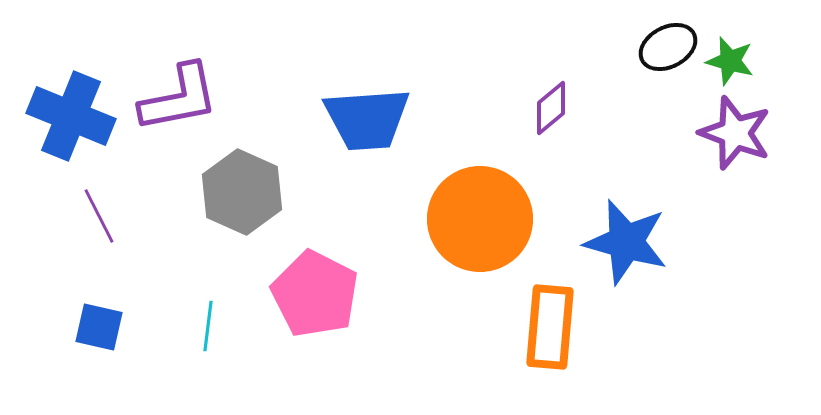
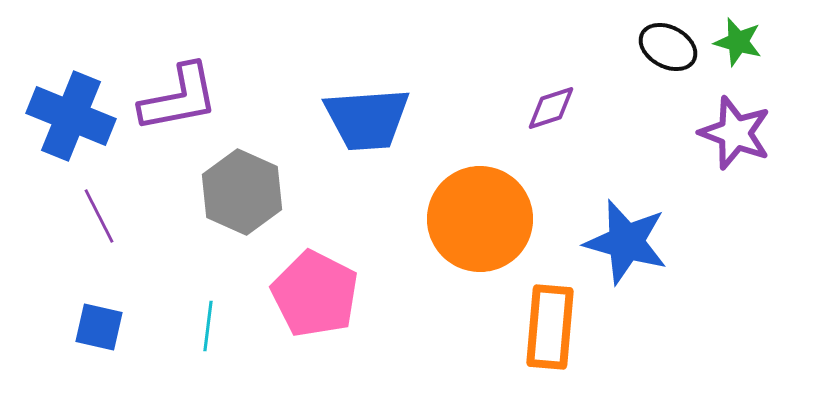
black ellipse: rotated 56 degrees clockwise
green star: moved 8 px right, 19 px up
purple diamond: rotated 22 degrees clockwise
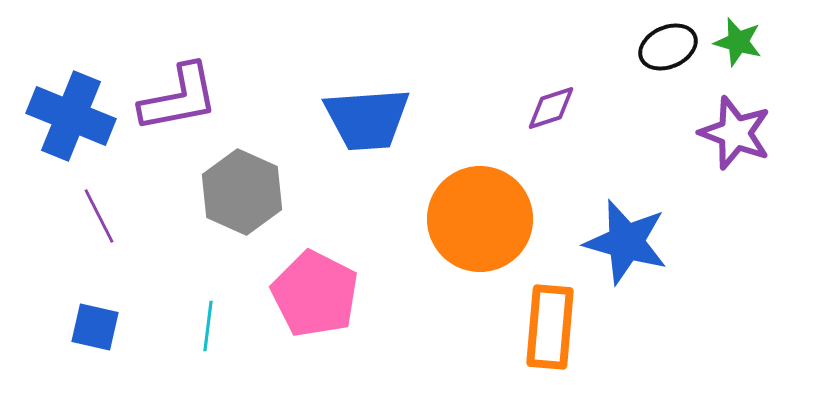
black ellipse: rotated 52 degrees counterclockwise
blue square: moved 4 px left
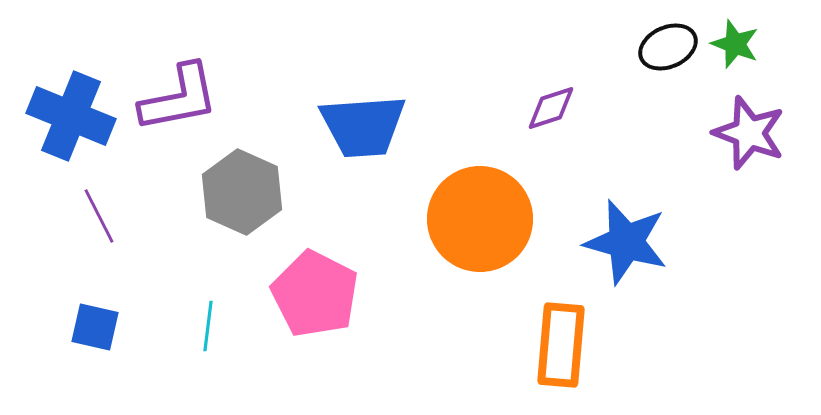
green star: moved 3 px left, 2 px down; rotated 6 degrees clockwise
blue trapezoid: moved 4 px left, 7 px down
purple star: moved 14 px right
orange rectangle: moved 11 px right, 18 px down
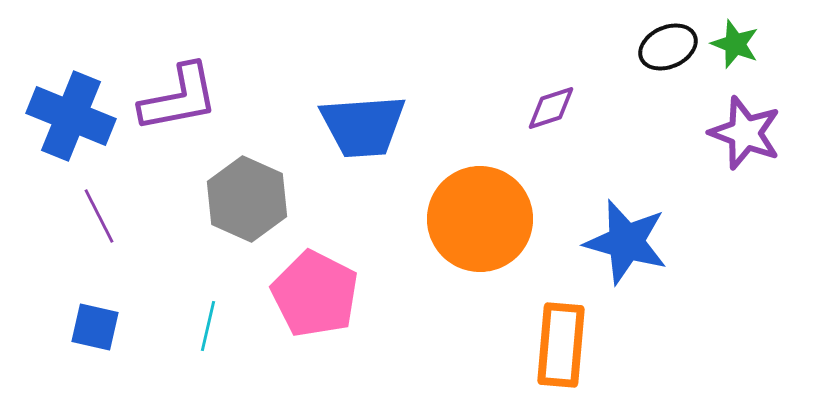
purple star: moved 4 px left
gray hexagon: moved 5 px right, 7 px down
cyan line: rotated 6 degrees clockwise
